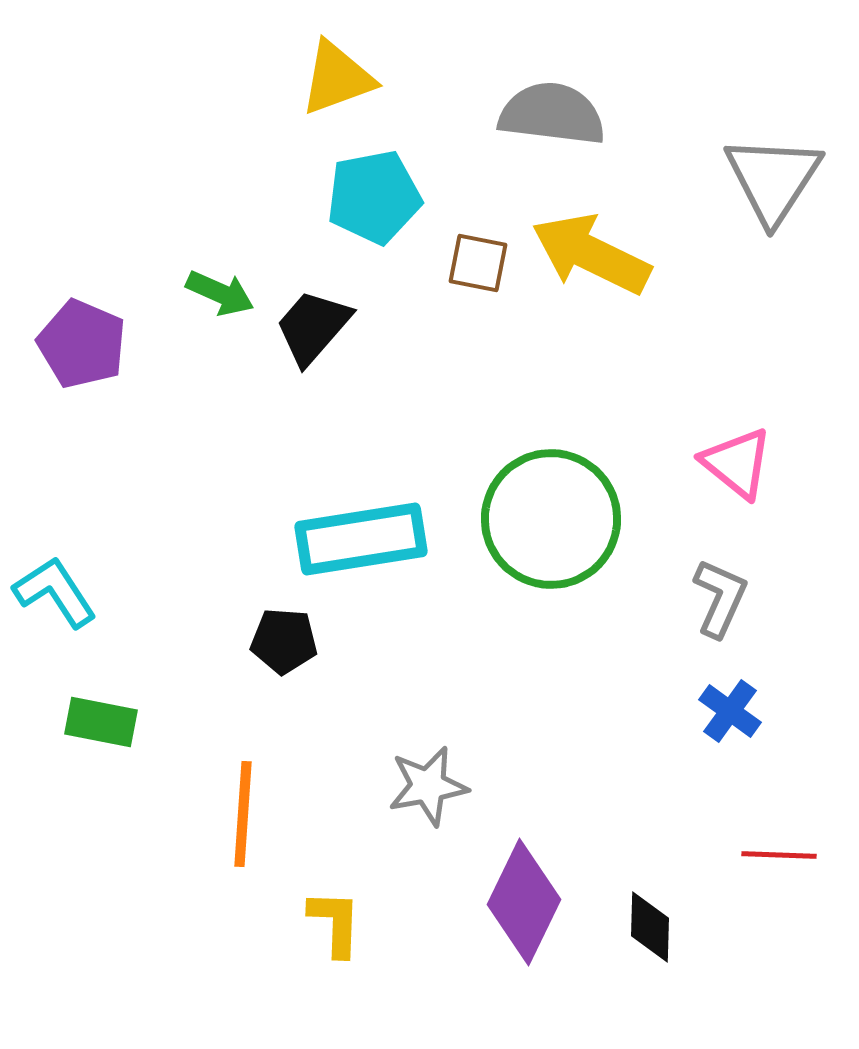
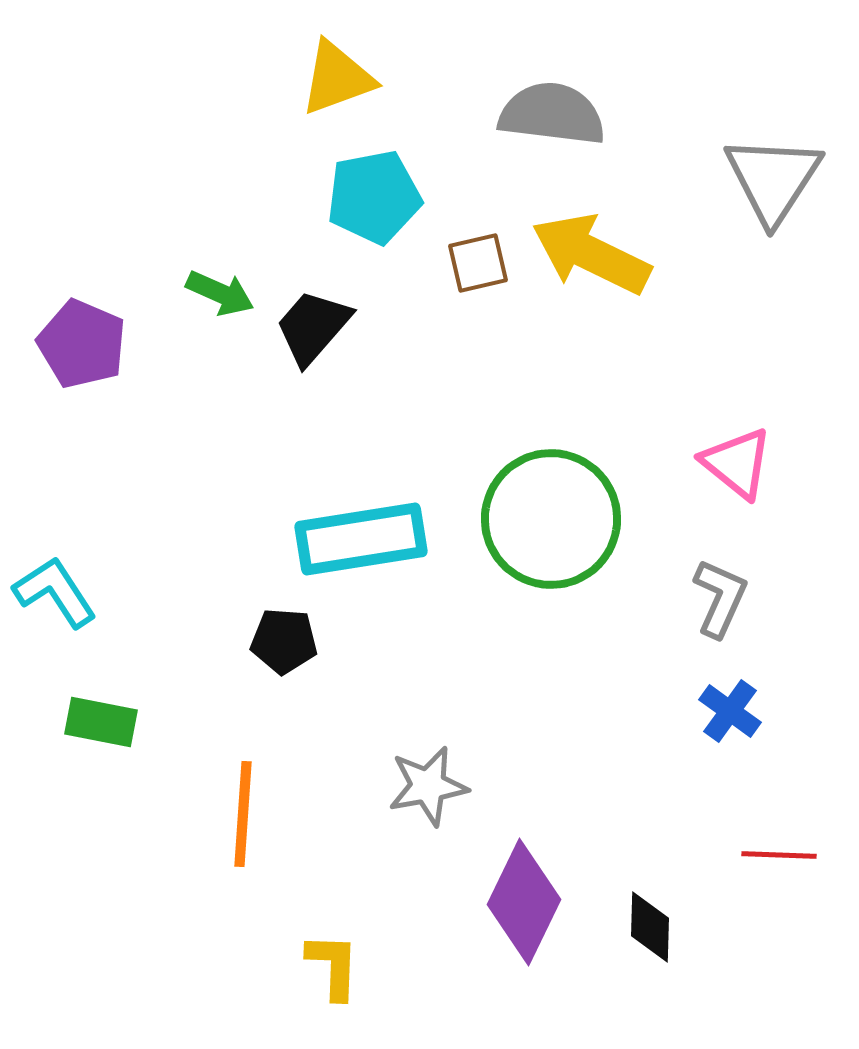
brown square: rotated 24 degrees counterclockwise
yellow L-shape: moved 2 px left, 43 px down
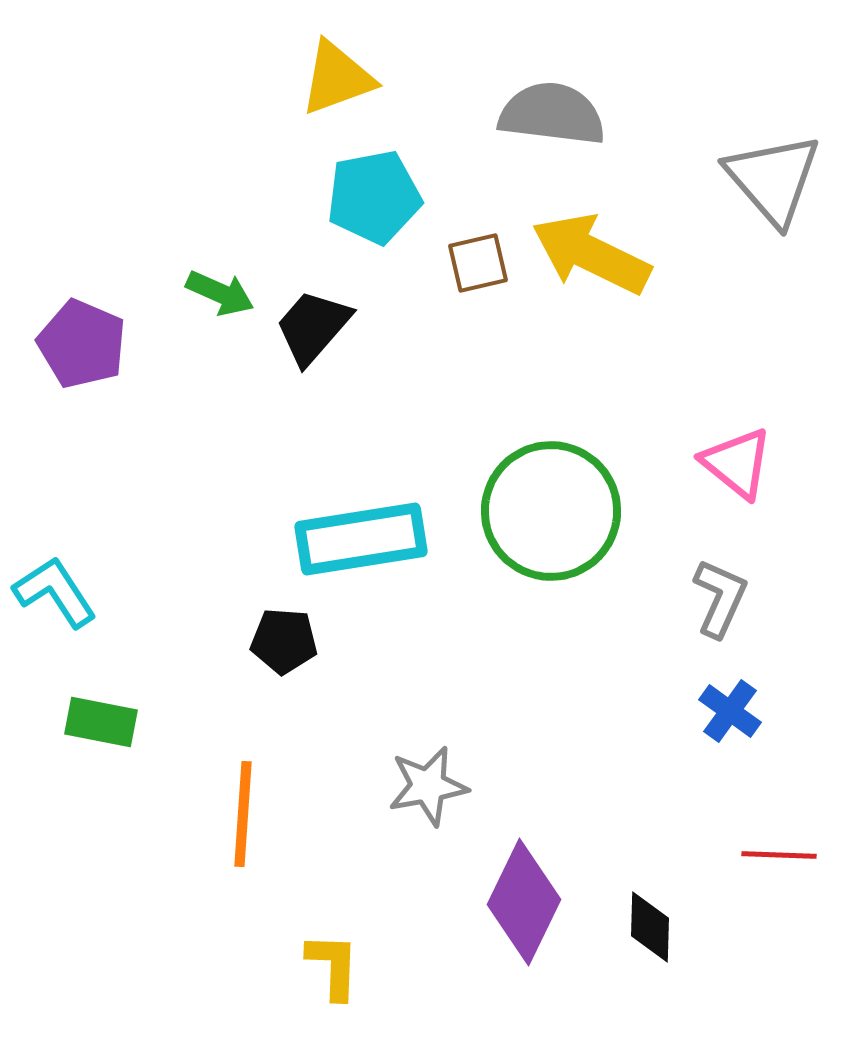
gray triangle: rotated 14 degrees counterclockwise
green circle: moved 8 px up
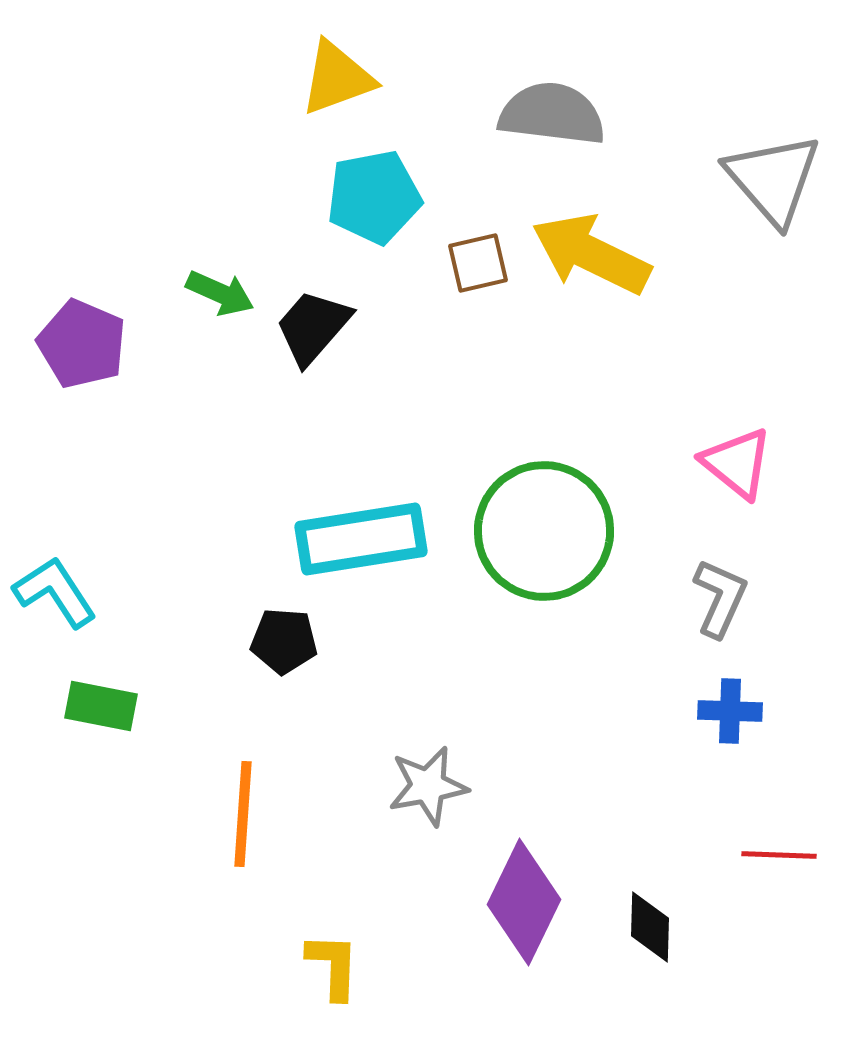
green circle: moved 7 px left, 20 px down
blue cross: rotated 34 degrees counterclockwise
green rectangle: moved 16 px up
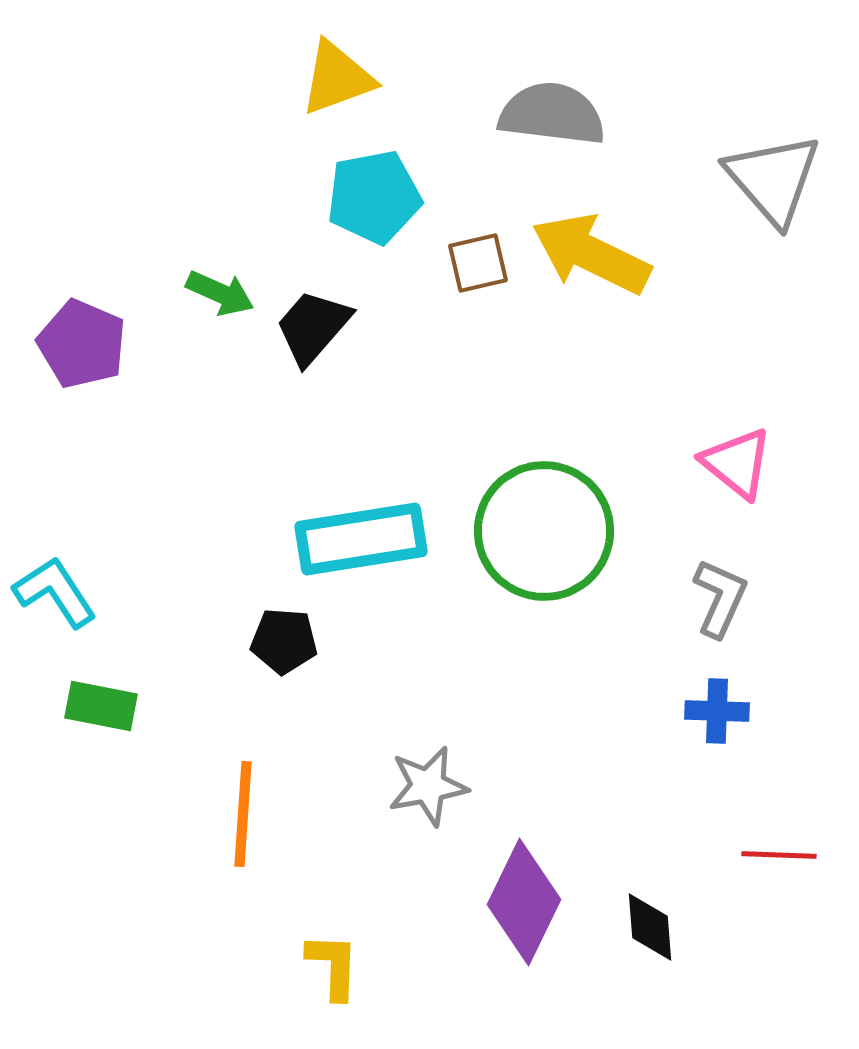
blue cross: moved 13 px left
black diamond: rotated 6 degrees counterclockwise
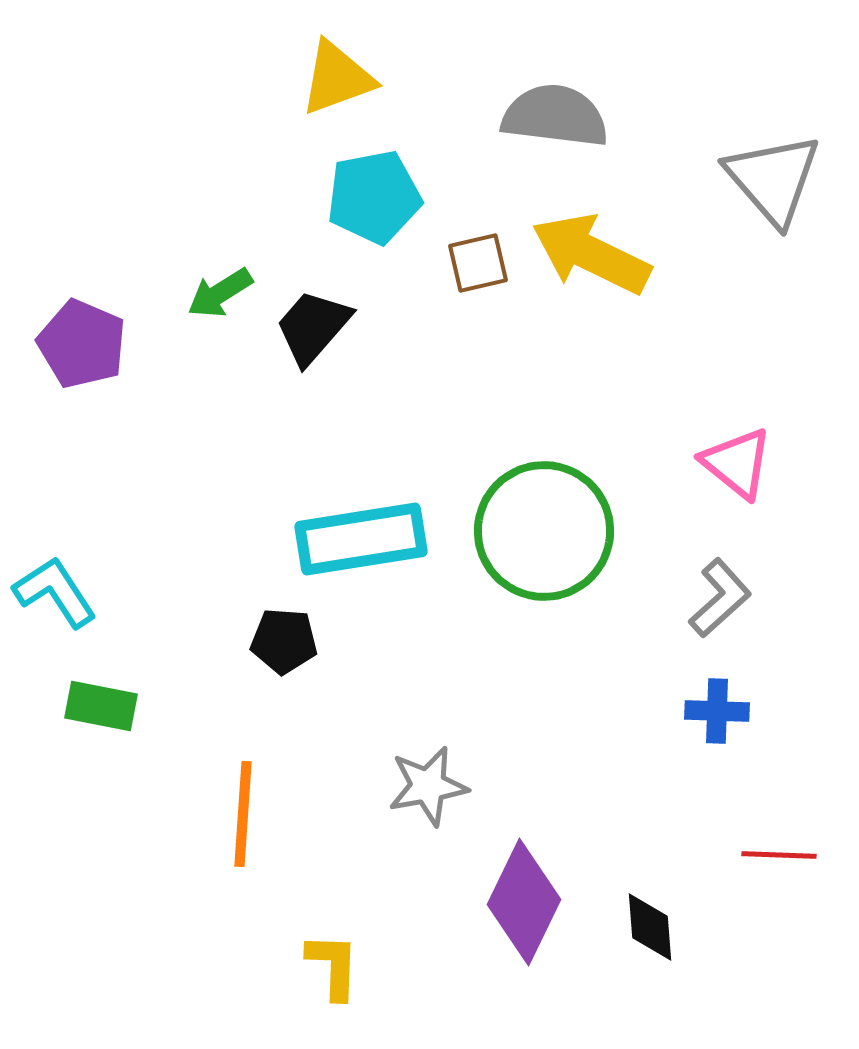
gray semicircle: moved 3 px right, 2 px down
green arrow: rotated 124 degrees clockwise
gray L-shape: rotated 24 degrees clockwise
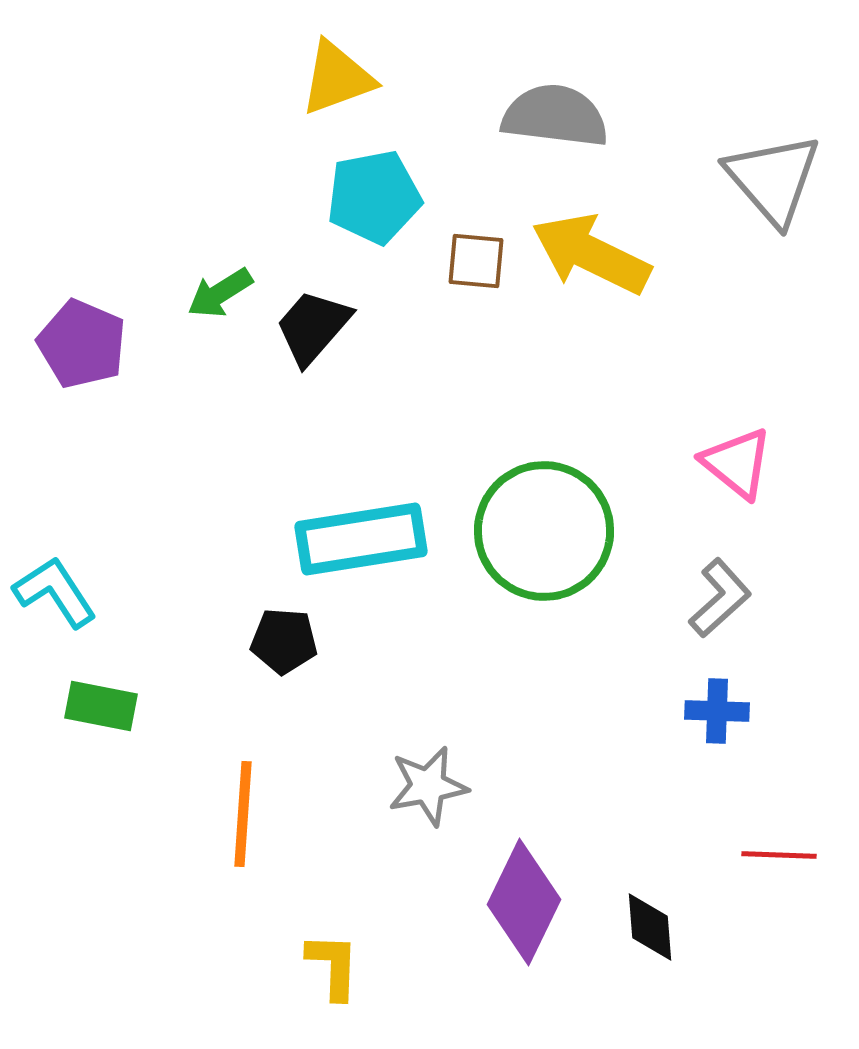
brown square: moved 2 px left, 2 px up; rotated 18 degrees clockwise
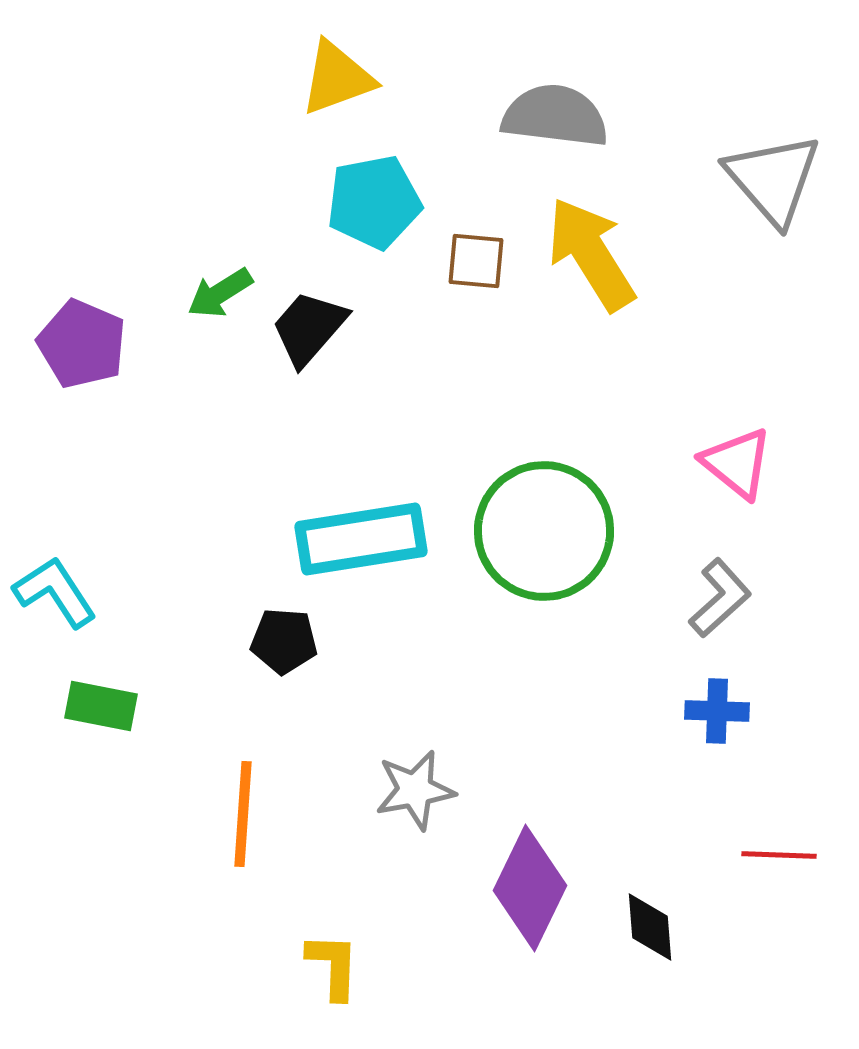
cyan pentagon: moved 5 px down
yellow arrow: rotated 32 degrees clockwise
black trapezoid: moved 4 px left, 1 px down
gray star: moved 13 px left, 4 px down
purple diamond: moved 6 px right, 14 px up
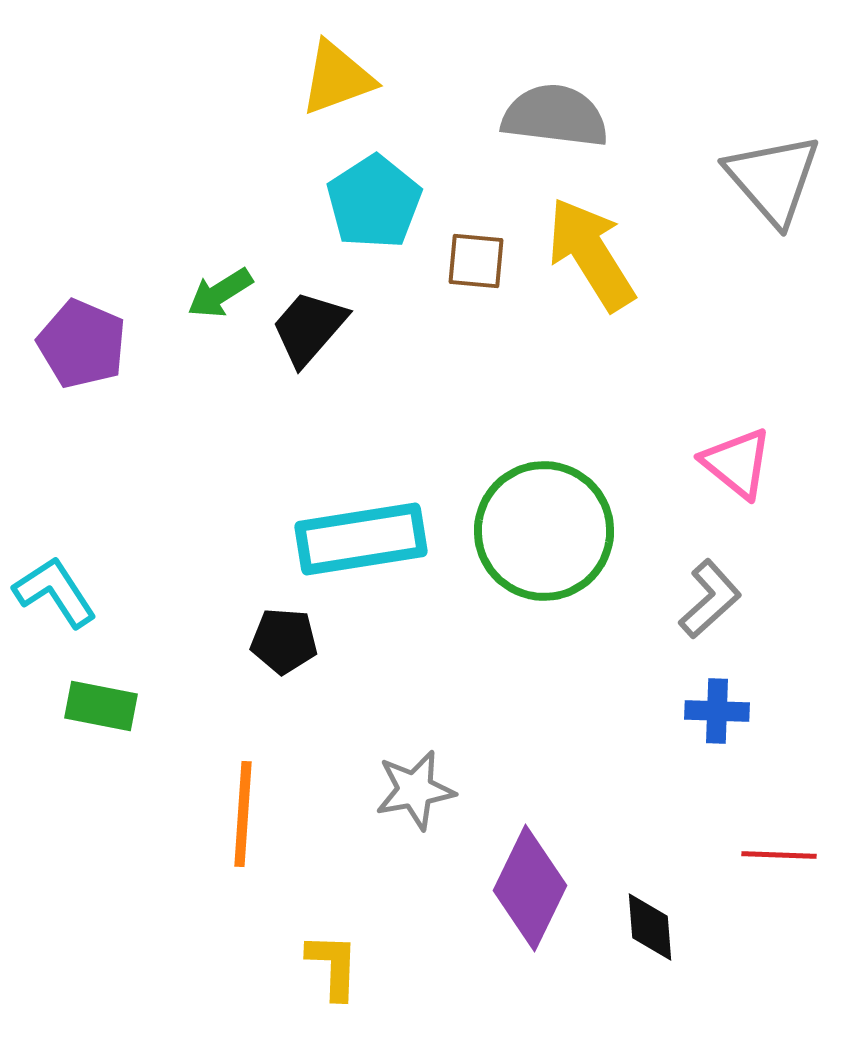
cyan pentagon: rotated 22 degrees counterclockwise
gray L-shape: moved 10 px left, 1 px down
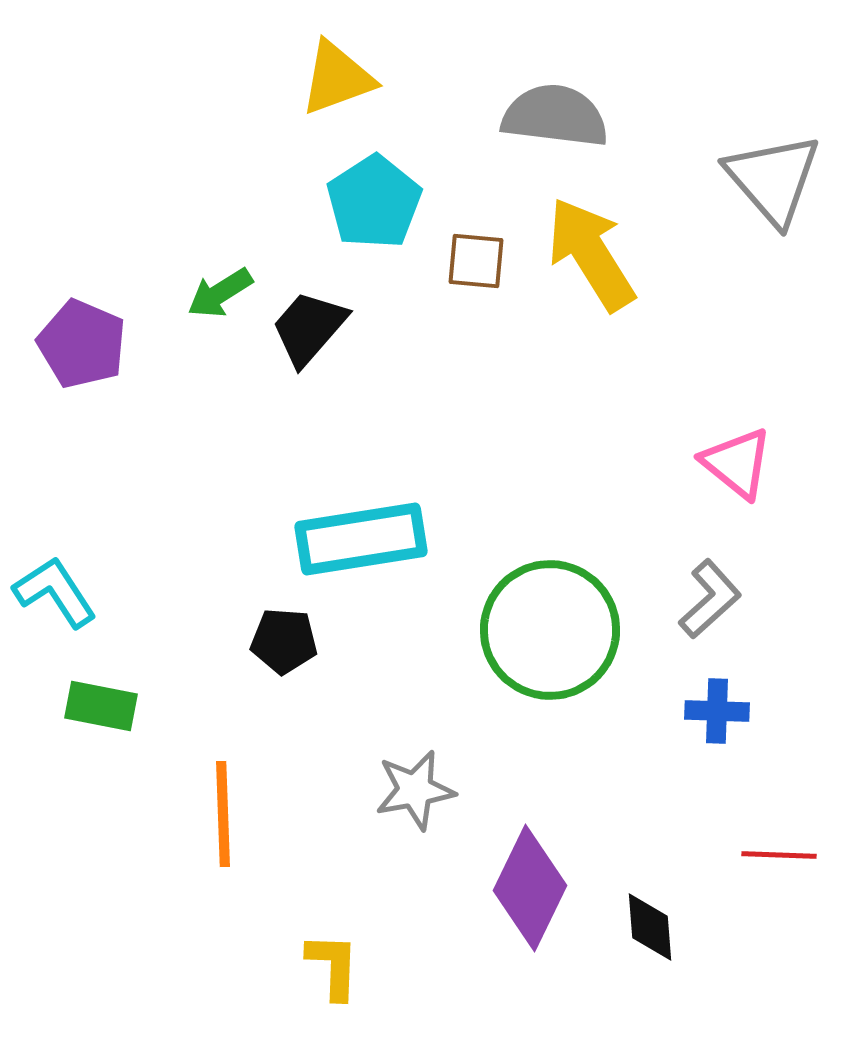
green circle: moved 6 px right, 99 px down
orange line: moved 20 px left; rotated 6 degrees counterclockwise
